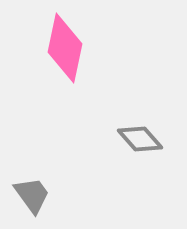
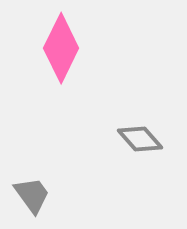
pink diamond: moved 4 px left; rotated 14 degrees clockwise
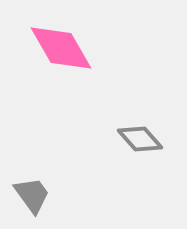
pink diamond: rotated 56 degrees counterclockwise
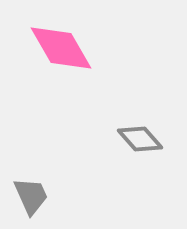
gray trapezoid: moved 1 px left, 1 px down; rotated 12 degrees clockwise
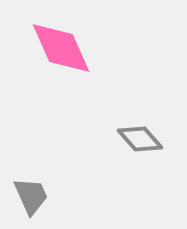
pink diamond: rotated 6 degrees clockwise
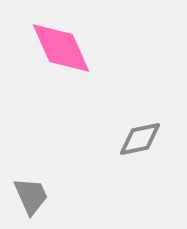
gray diamond: rotated 60 degrees counterclockwise
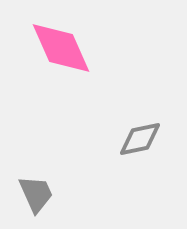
gray trapezoid: moved 5 px right, 2 px up
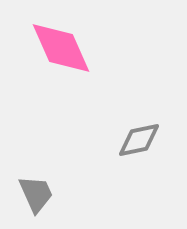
gray diamond: moved 1 px left, 1 px down
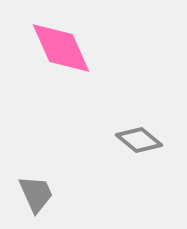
gray diamond: rotated 51 degrees clockwise
